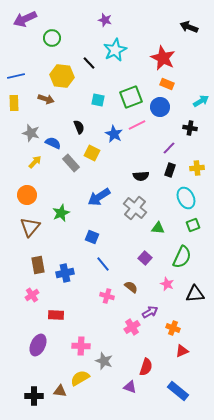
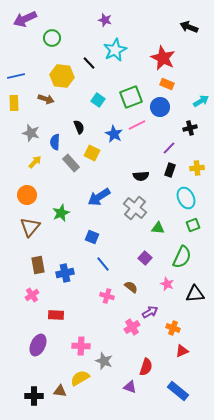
cyan square at (98, 100): rotated 24 degrees clockwise
black cross at (190, 128): rotated 24 degrees counterclockwise
blue semicircle at (53, 143): moved 2 px right, 1 px up; rotated 112 degrees counterclockwise
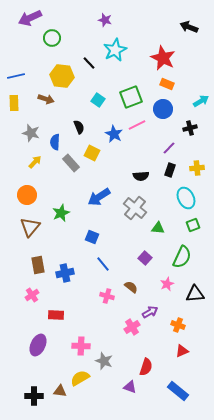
purple arrow at (25, 19): moved 5 px right, 1 px up
blue circle at (160, 107): moved 3 px right, 2 px down
pink star at (167, 284): rotated 24 degrees clockwise
orange cross at (173, 328): moved 5 px right, 3 px up
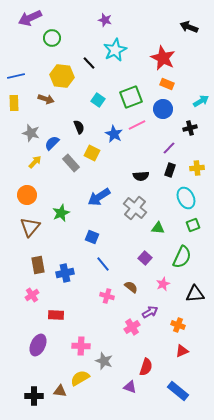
blue semicircle at (55, 142): moved 3 px left, 1 px down; rotated 42 degrees clockwise
pink star at (167, 284): moved 4 px left
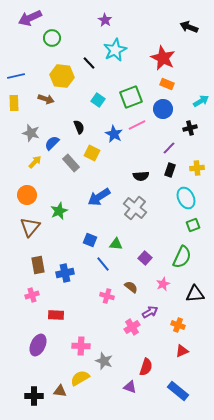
purple star at (105, 20): rotated 16 degrees clockwise
green star at (61, 213): moved 2 px left, 2 px up
green triangle at (158, 228): moved 42 px left, 16 px down
blue square at (92, 237): moved 2 px left, 3 px down
pink cross at (32, 295): rotated 16 degrees clockwise
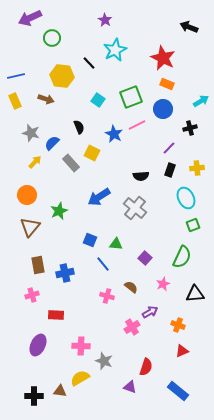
yellow rectangle at (14, 103): moved 1 px right, 2 px up; rotated 21 degrees counterclockwise
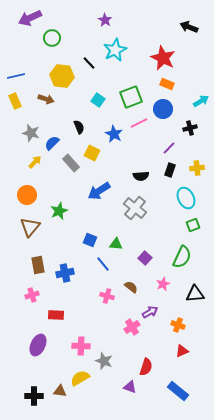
pink line at (137, 125): moved 2 px right, 2 px up
blue arrow at (99, 197): moved 6 px up
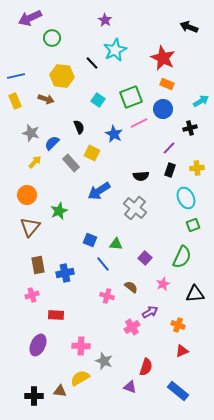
black line at (89, 63): moved 3 px right
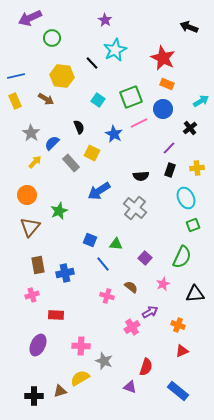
brown arrow at (46, 99): rotated 14 degrees clockwise
black cross at (190, 128): rotated 24 degrees counterclockwise
gray star at (31, 133): rotated 18 degrees clockwise
brown triangle at (60, 391): rotated 24 degrees counterclockwise
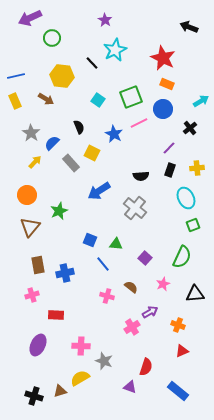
black cross at (34, 396): rotated 18 degrees clockwise
